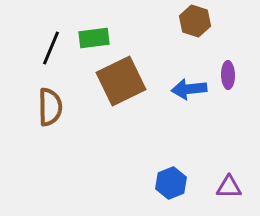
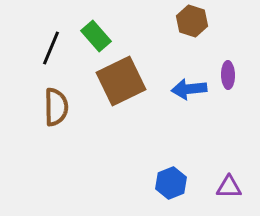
brown hexagon: moved 3 px left
green rectangle: moved 2 px right, 2 px up; rotated 56 degrees clockwise
brown semicircle: moved 6 px right
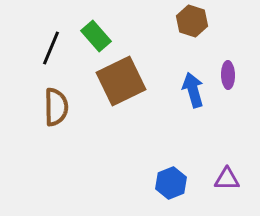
blue arrow: moved 4 px right, 1 px down; rotated 80 degrees clockwise
purple triangle: moved 2 px left, 8 px up
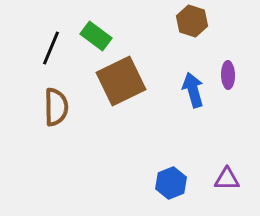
green rectangle: rotated 12 degrees counterclockwise
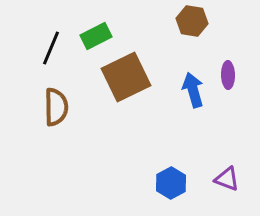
brown hexagon: rotated 8 degrees counterclockwise
green rectangle: rotated 64 degrees counterclockwise
brown square: moved 5 px right, 4 px up
purple triangle: rotated 20 degrees clockwise
blue hexagon: rotated 8 degrees counterclockwise
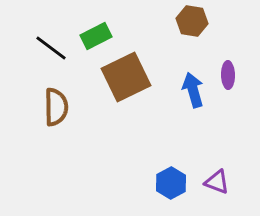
black line: rotated 76 degrees counterclockwise
purple triangle: moved 10 px left, 3 px down
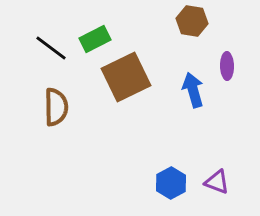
green rectangle: moved 1 px left, 3 px down
purple ellipse: moved 1 px left, 9 px up
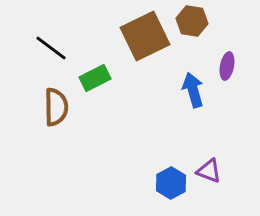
green rectangle: moved 39 px down
purple ellipse: rotated 12 degrees clockwise
brown square: moved 19 px right, 41 px up
purple triangle: moved 8 px left, 11 px up
